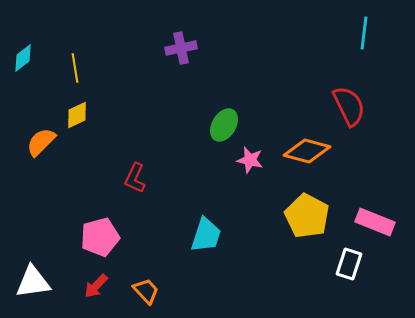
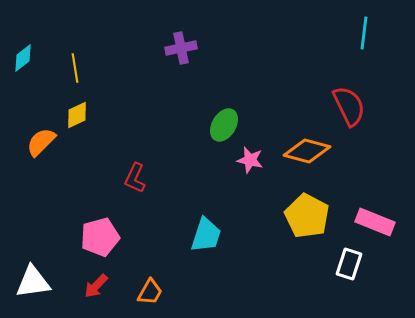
orange trapezoid: moved 4 px right, 1 px down; rotated 72 degrees clockwise
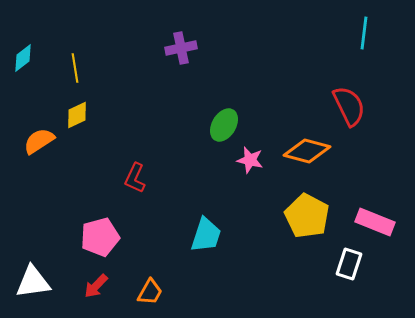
orange semicircle: moved 2 px left, 1 px up; rotated 12 degrees clockwise
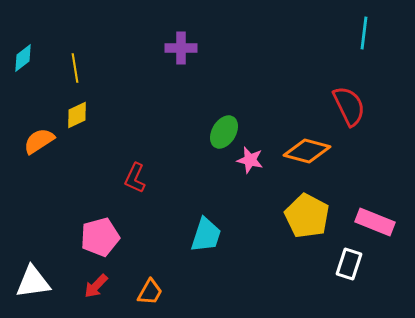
purple cross: rotated 12 degrees clockwise
green ellipse: moved 7 px down
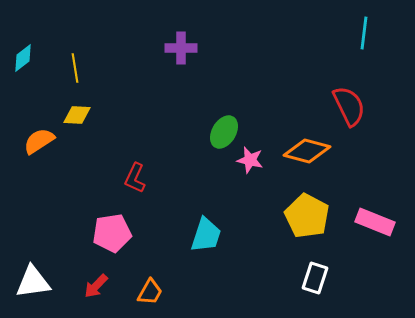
yellow diamond: rotated 28 degrees clockwise
pink pentagon: moved 12 px right, 4 px up; rotated 6 degrees clockwise
white rectangle: moved 34 px left, 14 px down
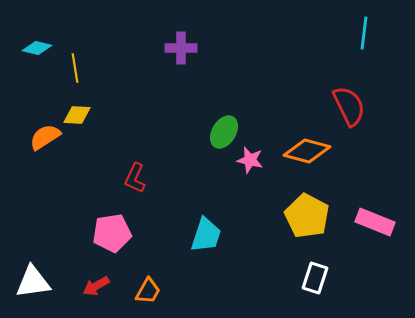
cyan diamond: moved 14 px right, 10 px up; rotated 52 degrees clockwise
orange semicircle: moved 6 px right, 4 px up
red arrow: rotated 16 degrees clockwise
orange trapezoid: moved 2 px left, 1 px up
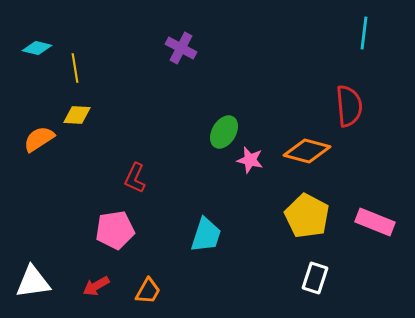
purple cross: rotated 28 degrees clockwise
red semicircle: rotated 21 degrees clockwise
orange semicircle: moved 6 px left, 2 px down
pink pentagon: moved 3 px right, 3 px up
